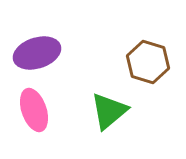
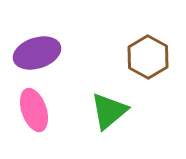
brown hexagon: moved 5 px up; rotated 12 degrees clockwise
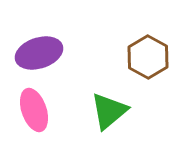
purple ellipse: moved 2 px right
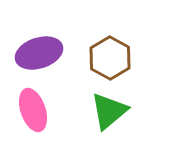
brown hexagon: moved 38 px left, 1 px down
pink ellipse: moved 1 px left
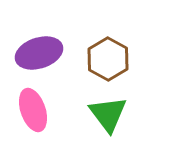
brown hexagon: moved 2 px left, 1 px down
green triangle: moved 1 px left, 3 px down; rotated 27 degrees counterclockwise
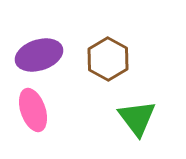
purple ellipse: moved 2 px down
green triangle: moved 29 px right, 4 px down
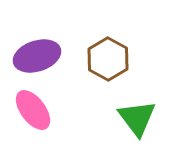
purple ellipse: moved 2 px left, 1 px down
pink ellipse: rotated 18 degrees counterclockwise
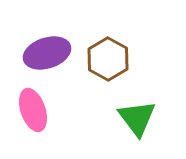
purple ellipse: moved 10 px right, 3 px up
pink ellipse: rotated 18 degrees clockwise
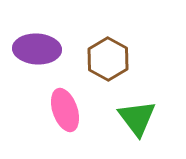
purple ellipse: moved 10 px left, 4 px up; rotated 21 degrees clockwise
pink ellipse: moved 32 px right
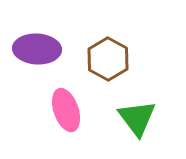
pink ellipse: moved 1 px right
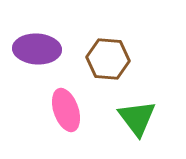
brown hexagon: rotated 24 degrees counterclockwise
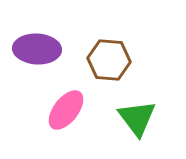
brown hexagon: moved 1 px right, 1 px down
pink ellipse: rotated 57 degrees clockwise
